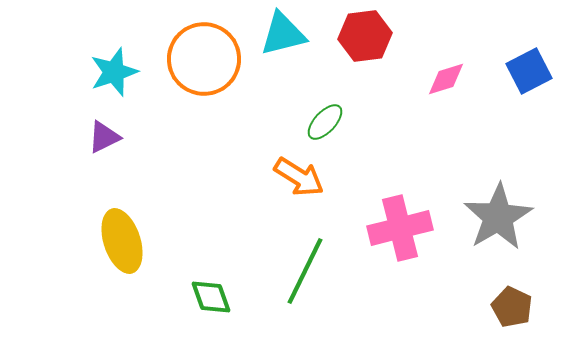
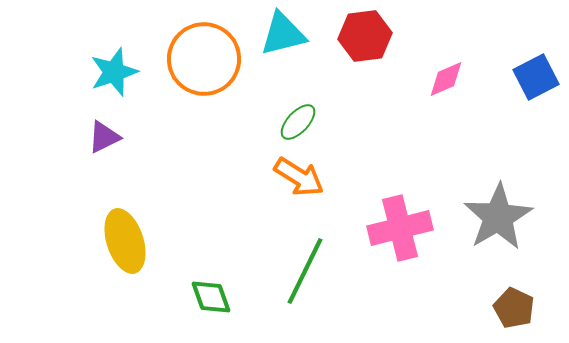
blue square: moved 7 px right, 6 px down
pink diamond: rotated 6 degrees counterclockwise
green ellipse: moved 27 px left
yellow ellipse: moved 3 px right
brown pentagon: moved 2 px right, 1 px down
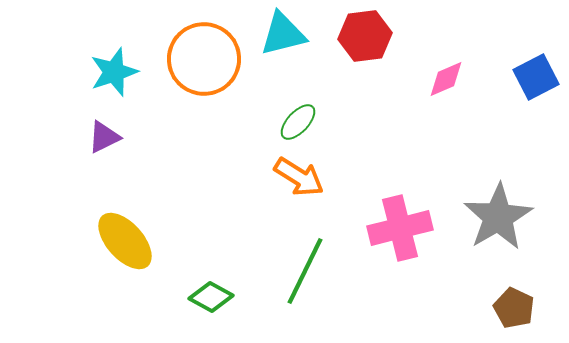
yellow ellipse: rotated 24 degrees counterclockwise
green diamond: rotated 42 degrees counterclockwise
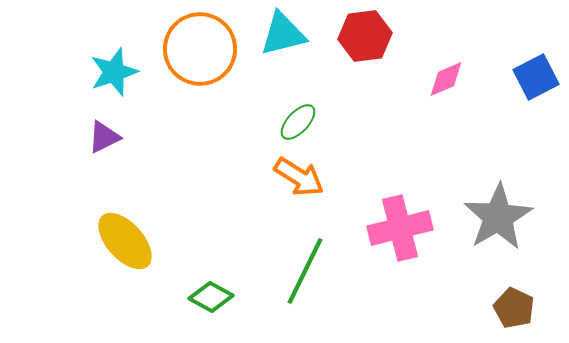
orange circle: moved 4 px left, 10 px up
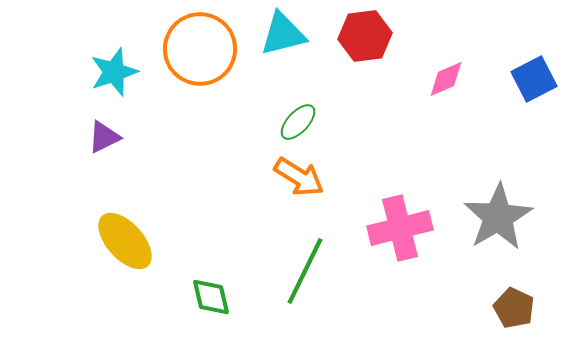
blue square: moved 2 px left, 2 px down
green diamond: rotated 48 degrees clockwise
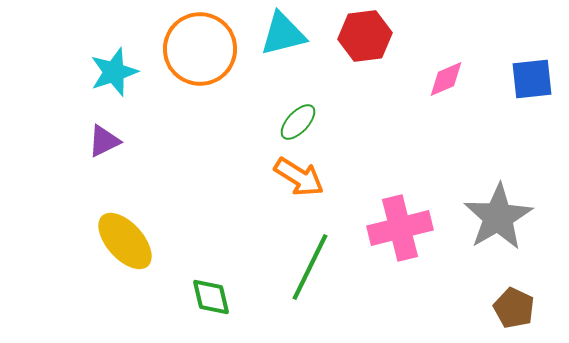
blue square: moved 2 px left; rotated 21 degrees clockwise
purple triangle: moved 4 px down
green line: moved 5 px right, 4 px up
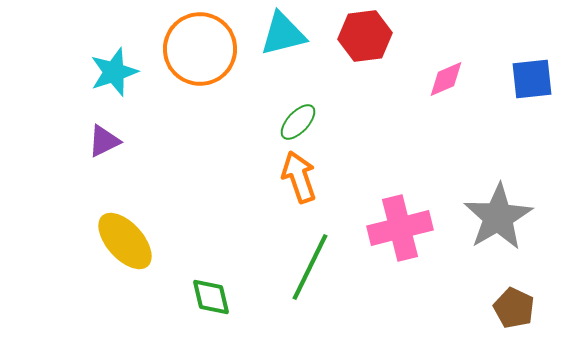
orange arrow: rotated 141 degrees counterclockwise
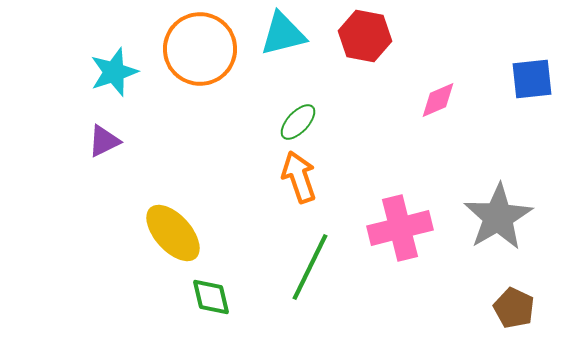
red hexagon: rotated 18 degrees clockwise
pink diamond: moved 8 px left, 21 px down
yellow ellipse: moved 48 px right, 8 px up
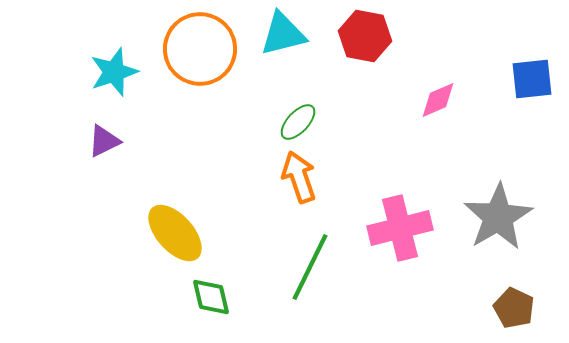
yellow ellipse: moved 2 px right
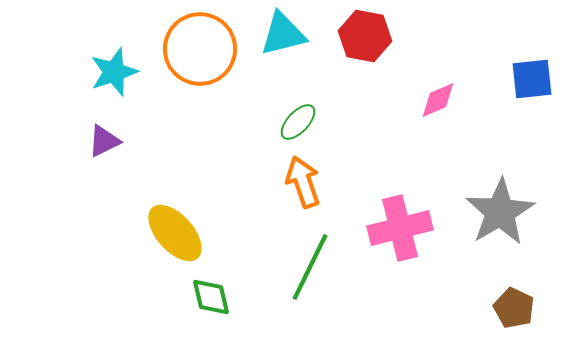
orange arrow: moved 4 px right, 5 px down
gray star: moved 2 px right, 5 px up
